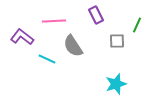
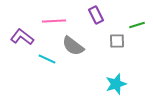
green line: rotated 49 degrees clockwise
gray semicircle: rotated 20 degrees counterclockwise
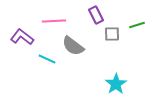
gray square: moved 5 px left, 7 px up
cyan star: rotated 15 degrees counterclockwise
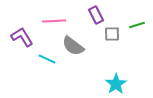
purple L-shape: rotated 20 degrees clockwise
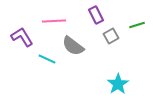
gray square: moved 1 px left, 2 px down; rotated 28 degrees counterclockwise
cyan star: moved 2 px right
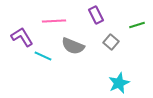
gray square: moved 6 px down; rotated 21 degrees counterclockwise
gray semicircle: rotated 15 degrees counterclockwise
cyan line: moved 4 px left, 3 px up
cyan star: moved 1 px right, 1 px up; rotated 10 degrees clockwise
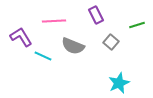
purple L-shape: moved 1 px left
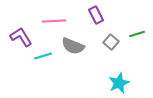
green line: moved 9 px down
cyan line: rotated 42 degrees counterclockwise
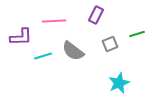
purple rectangle: rotated 54 degrees clockwise
purple L-shape: rotated 120 degrees clockwise
gray square: moved 1 px left, 2 px down; rotated 28 degrees clockwise
gray semicircle: moved 5 px down; rotated 15 degrees clockwise
